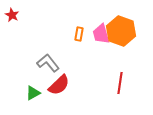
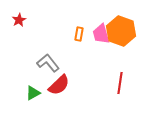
red star: moved 7 px right, 5 px down; rotated 16 degrees clockwise
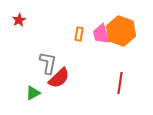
gray L-shape: rotated 50 degrees clockwise
red semicircle: moved 7 px up
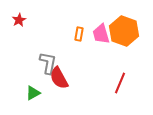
orange hexagon: moved 3 px right
red semicircle: rotated 105 degrees clockwise
red line: rotated 15 degrees clockwise
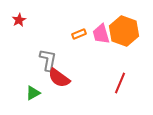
orange rectangle: rotated 56 degrees clockwise
gray L-shape: moved 3 px up
red semicircle: rotated 25 degrees counterclockwise
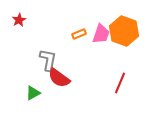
pink trapezoid: rotated 145 degrees counterclockwise
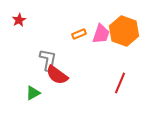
red semicircle: moved 2 px left, 3 px up
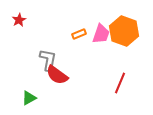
green triangle: moved 4 px left, 5 px down
